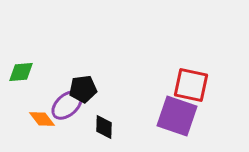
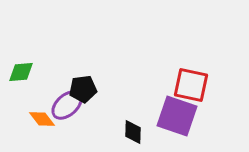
black diamond: moved 29 px right, 5 px down
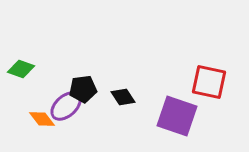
green diamond: moved 3 px up; rotated 24 degrees clockwise
red square: moved 18 px right, 3 px up
purple ellipse: moved 1 px left, 1 px down
black diamond: moved 10 px left, 35 px up; rotated 35 degrees counterclockwise
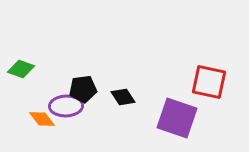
purple ellipse: rotated 40 degrees clockwise
purple square: moved 2 px down
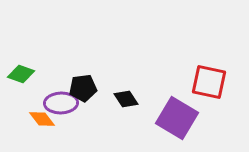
green diamond: moved 5 px down
black pentagon: moved 1 px up
black diamond: moved 3 px right, 2 px down
purple ellipse: moved 5 px left, 3 px up
purple square: rotated 12 degrees clockwise
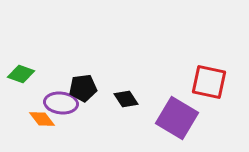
purple ellipse: rotated 8 degrees clockwise
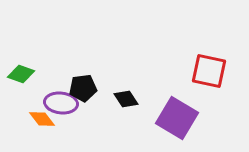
red square: moved 11 px up
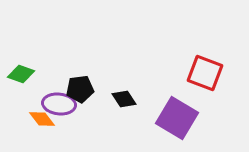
red square: moved 4 px left, 2 px down; rotated 9 degrees clockwise
black pentagon: moved 3 px left, 1 px down
black diamond: moved 2 px left
purple ellipse: moved 2 px left, 1 px down
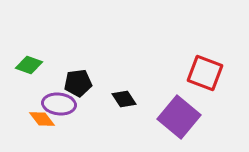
green diamond: moved 8 px right, 9 px up
black pentagon: moved 2 px left, 6 px up
purple square: moved 2 px right, 1 px up; rotated 9 degrees clockwise
